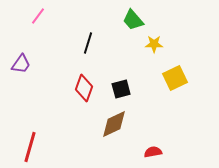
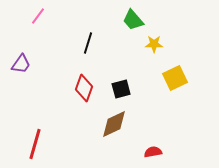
red line: moved 5 px right, 3 px up
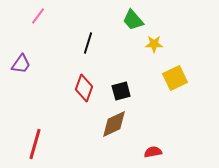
black square: moved 2 px down
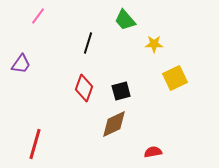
green trapezoid: moved 8 px left
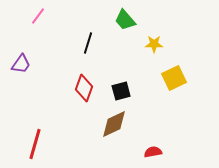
yellow square: moved 1 px left
